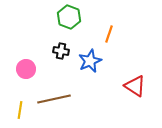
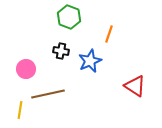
brown line: moved 6 px left, 5 px up
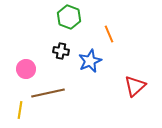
orange line: rotated 42 degrees counterclockwise
red triangle: rotated 45 degrees clockwise
brown line: moved 1 px up
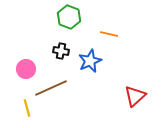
orange line: rotated 54 degrees counterclockwise
red triangle: moved 10 px down
brown line: moved 3 px right, 5 px up; rotated 12 degrees counterclockwise
yellow line: moved 7 px right, 2 px up; rotated 24 degrees counterclockwise
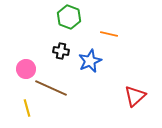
brown line: rotated 48 degrees clockwise
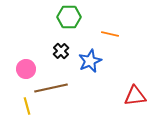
green hexagon: rotated 20 degrees counterclockwise
orange line: moved 1 px right
black cross: rotated 35 degrees clockwise
brown line: rotated 36 degrees counterclockwise
red triangle: rotated 35 degrees clockwise
yellow line: moved 2 px up
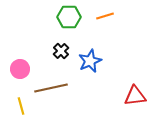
orange line: moved 5 px left, 18 px up; rotated 30 degrees counterclockwise
pink circle: moved 6 px left
yellow line: moved 6 px left
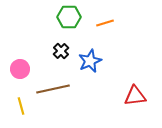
orange line: moved 7 px down
brown line: moved 2 px right, 1 px down
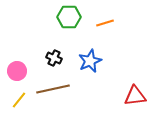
black cross: moved 7 px left, 7 px down; rotated 21 degrees counterclockwise
pink circle: moved 3 px left, 2 px down
yellow line: moved 2 px left, 6 px up; rotated 54 degrees clockwise
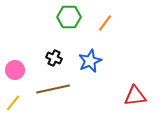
orange line: rotated 36 degrees counterclockwise
pink circle: moved 2 px left, 1 px up
yellow line: moved 6 px left, 3 px down
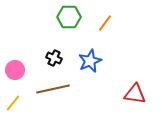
red triangle: moved 2 px up; rotated 15 degrees clockwise
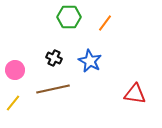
blue star: rotated 20 degrees counterclockwise
